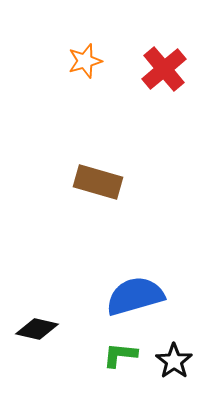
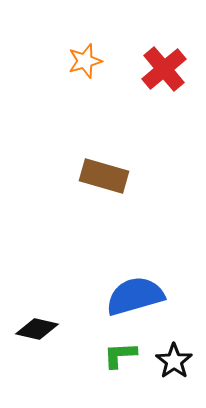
brown rectangle: moved 6 px right, 6 px up
green L-shape: rotated 9 degrees counterclockwise
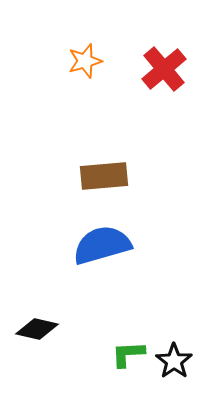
brown rectangle: rotated 21 degrees counterclockwise
blue semicircle: moved 33 px left, 51 px up
green L-shape: moved 8 px right, 1 px up
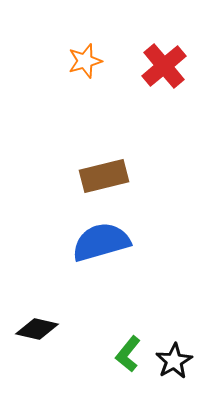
red cross: moved 3 px up
brown rectangle: rotated 9 degrees counterclockwise
blue semicircle: moved 1 px left, 3 px up
green L-shape: rotated 48 degrees counterclockwise
black star: rotated 6 degrees clockwise
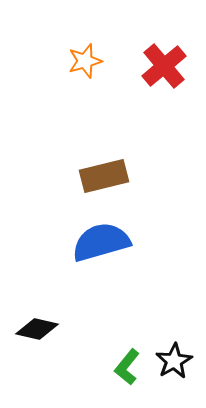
green L-shape: moved 1 px left, 13 px down
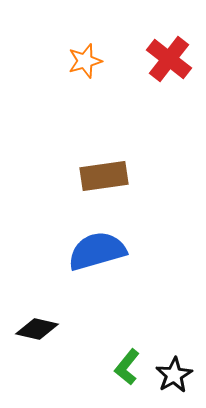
red cross: moved 5 px right, 7 px up; rotated 12 degrees counterclockwise
brown rectangle: rotated 6 degrees clockwise
blue semicircle: moved 4 px left, 9 px down
black star: moved 14 px down
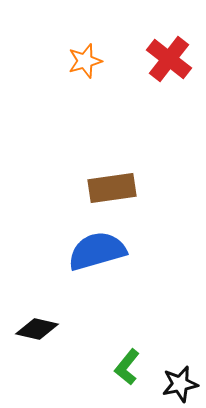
brown rectangle: moved 8 px right, 12 px down
black star: moved 6 px right, 9 px down; rotated 18 degrees clockwise
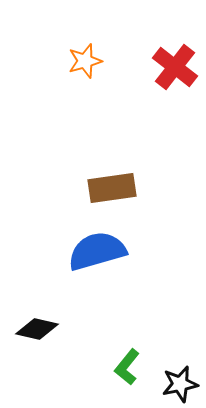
red cross: moved 6 px right, 8 px down
